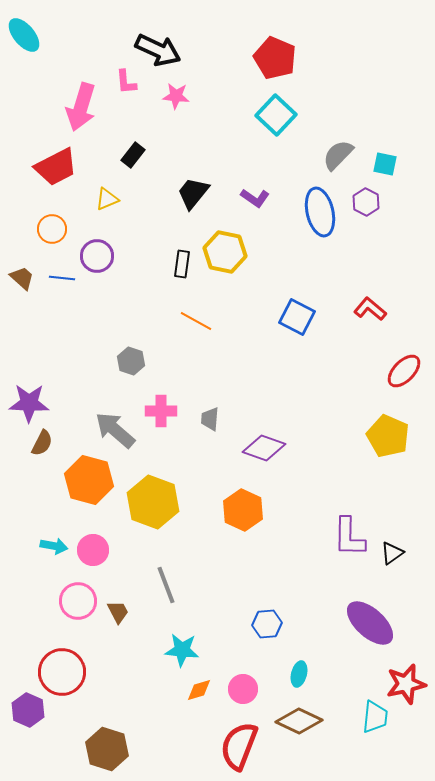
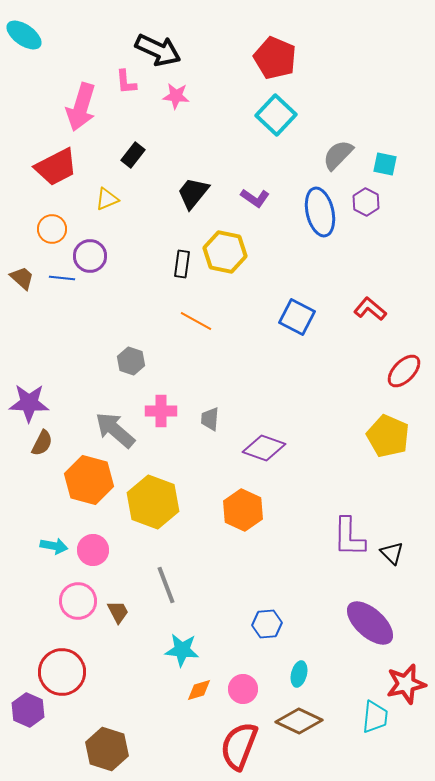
cyan ellipse at (24, 35): rotated 15 degrees counterclockwise
purple circle at (97, 256): moved 7 px left
black triangle at (392, 553): rotated 40 degrees counterclockwise
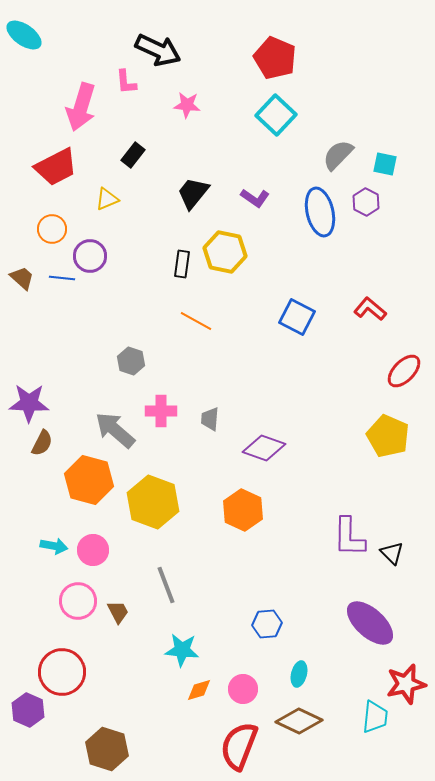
pink star at (176, 96): moved 11 px right, 9 px down
